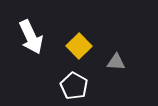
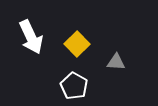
yellow square: moved 2 px left, 2 px up
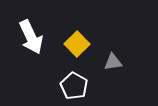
gray triangle: moved 3 px left; rotated 12 degrees counterclockwise
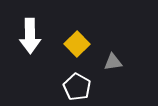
white arrow: moved 1 px left, 1 px up; rotated 24 degrees clockwise
white pentagon: moved 3 px right, 1 px down
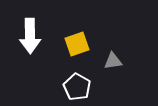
yellow square: rotated 25 degrees clockwise
gray triangle: moved 1 px up
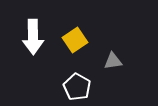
white arrow: moved 3 px right, 1 px down
yellow square: moved 2 px left, 4 px up; rotated 15 degrees counterclockwise
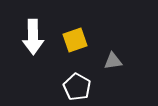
yellow square: rotated 15 degrees clockwise
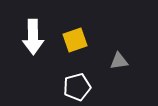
gray triangle: moved 6 px right
white pentagon: rotated 28 degrees clockwise
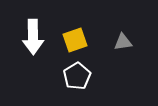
gray triangle: moved 4 px right, 19 px up
white pentagon: moved 11 px up; rotated 16 degrees counterclockwise
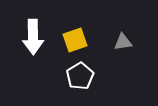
white pentagon: moved 3 px right
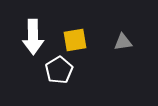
yellow square: rotated 10 degrees clockwise
white pentagon: moved 21 px left, 6 px up
